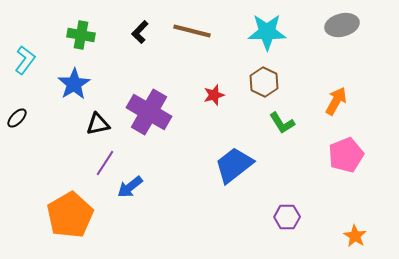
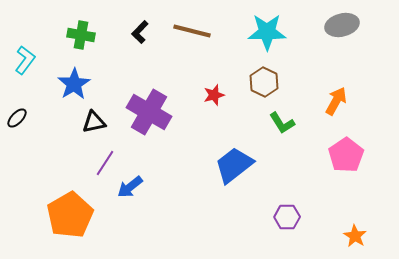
black triangle: moved 4 px left, 2 px up
pink pentagon: rotated 12 degrees counterclockwise
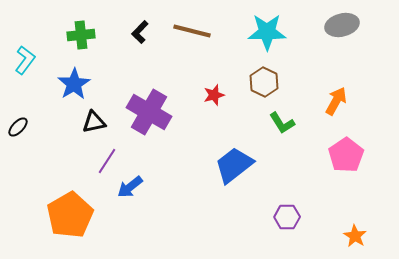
green cross: rotated 16 degrees counterclockwise
black ellipse: moved 1 px right, 9 px down
purple line: moved 2 px right, 2 px up
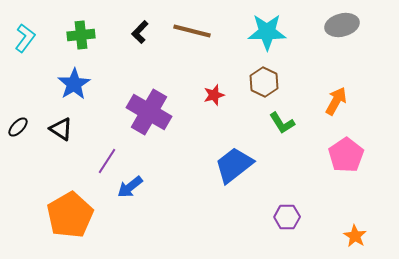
cyan L-shape: moved 22 px up
black triangle: moved 33 px left, 7 px down; rotated 45 degrees clockwise
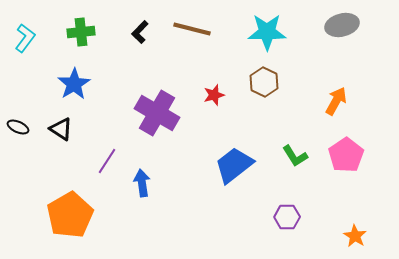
brown line: moved 2 px up
green cross: moved 3 px up
purple cross: moved 8 px right, 1 px down
green L-shape: moved 13 px right, 33 px down
black ellipse: rotated 70 degrees clockwise
blue arrow: moved 12 px right, 4 px up; rotated 120 degrees clockwise
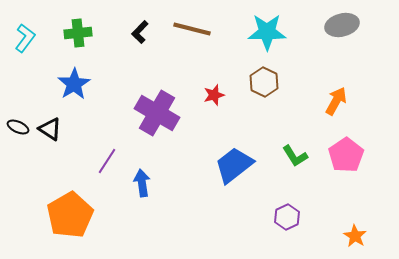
green cross: moved 3 px left, 1 px down
black triangle: moved 11 px left
purple hexagon: rotated 25 degrees counterclockwise
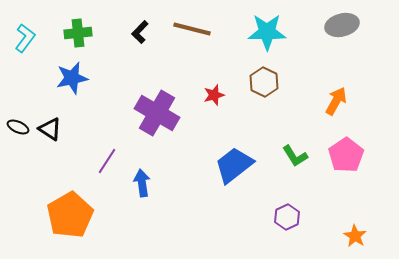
blue star: moved 2 px left, 6 px up; rotated 20 degrees clockwise
